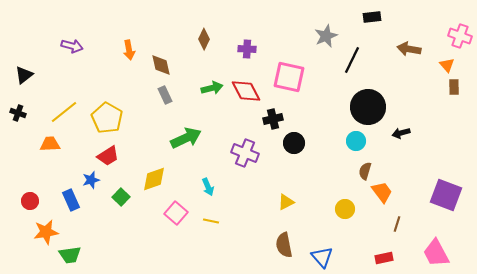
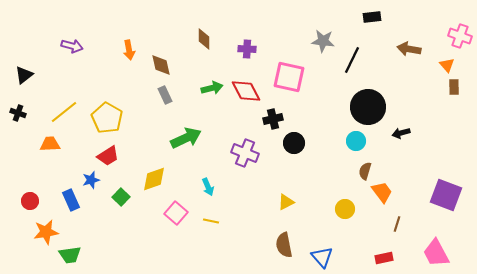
gray star at (326, 36): moved 3 px left, 5 px down; rotated 30 degrees clockwise
brown diamond at (204, 39): rotated 25 degrees counterclockwise
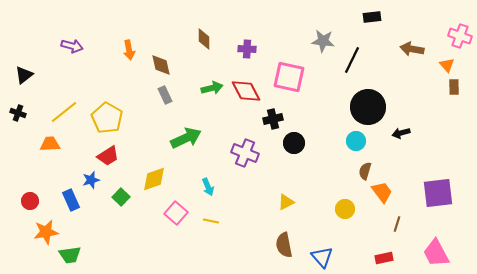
brown arrow at (409, 49): moved 3 px right
purple square at (446, 195): moved 8 px left, 2 px up; rotated 28 degrees counterclockwise
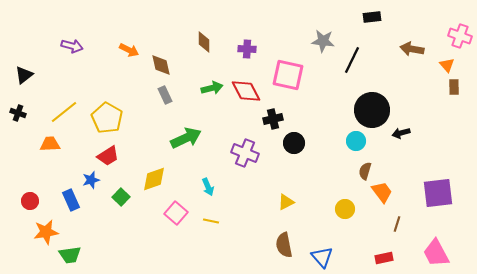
brown diamond at (204, 39): moved 3 px down
orange arrow at (129, 50): rotated 54 degrees counterclockwise
pink square at (289, 77): moved 1 px left, 2 px up
black circle at (368, 107): moved 4 px right, 3 px down
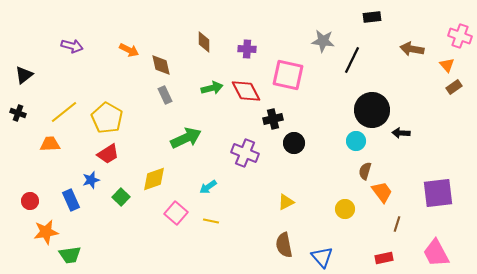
brown rectangle at (454, 87): rotated 56 degrees clockwise
black arrow at (401, 133): rotated 18 degrees clockwise
red trapezoid at (108, 156): moved 2 px up
cyan arrow at (208, 187): rotated 78 degrees clockwise
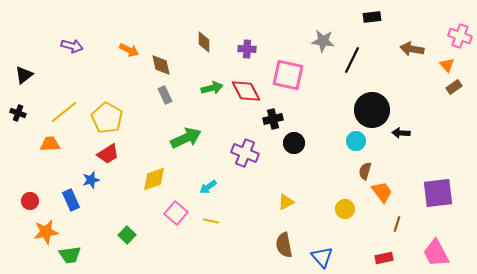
green square at (121, 197): moved 6 px right, 38 px down
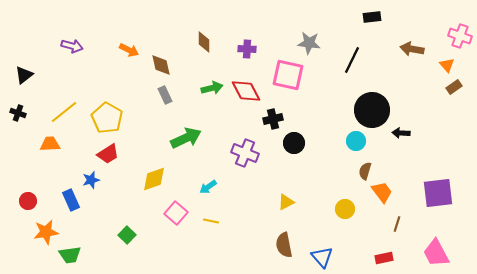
gray star at (323, 41): moved 14 px left, 2 px down
red circle at (30, 201): moved 2 px left
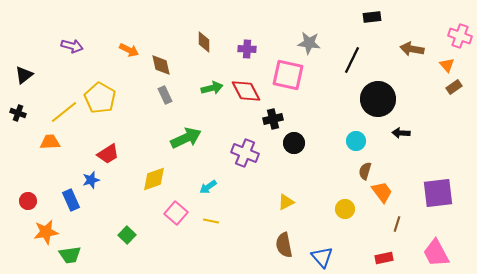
black circle at (372, 110): moved 6 px right, 11 px up
yellow pentagon at (107, 118): moved 7 px left, 20 px up
orange trapezoid at (50, 144): moved 2 px up
